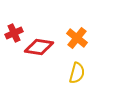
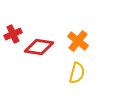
red cross: moved 1 px left, 1 px down
orange cross: moved 1 px right, 3 px down
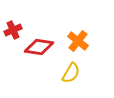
red cross: moved 4 px up
yellow semicircle: moved 6 px left; rotated 15 degrees clockwise
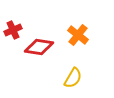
orange cross: moved 6 px up
yellow semicircle: moved 2 px right, 5 px down
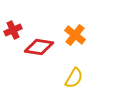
orange cross: moved 3 px left
yellow semicircle: moved 1 px right
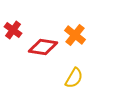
red cross: rotated 30 degrees counterclockwise
red diamond: moved 4 px right
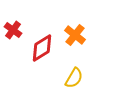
red diamond: moved 1 px left, 1 px down; rotated 40 degrees counterclockwise
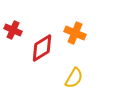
red cross: rotated 12 degrees counterclockwise
orange cross: moved 2 px up; rotated 15 degrees counterclockwise
